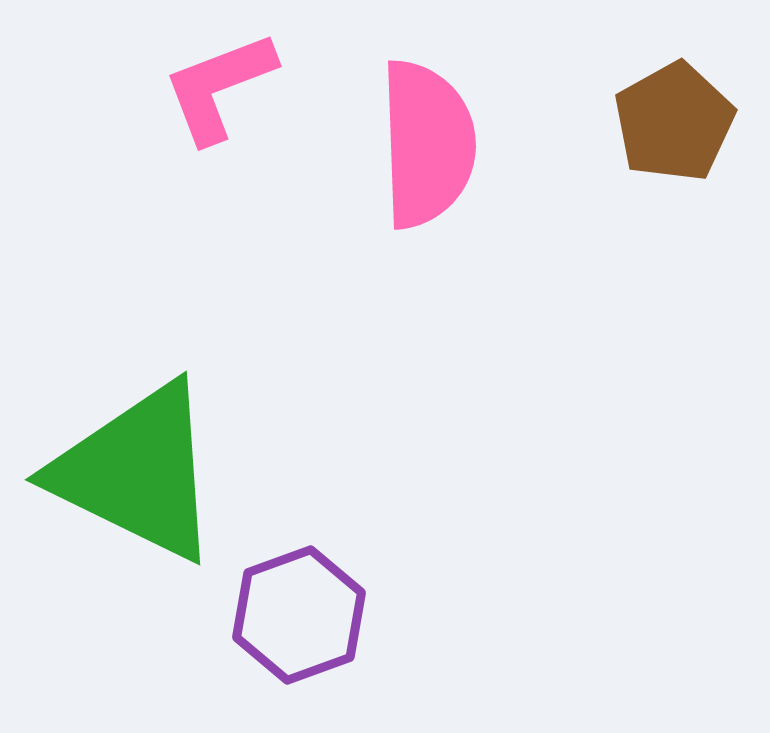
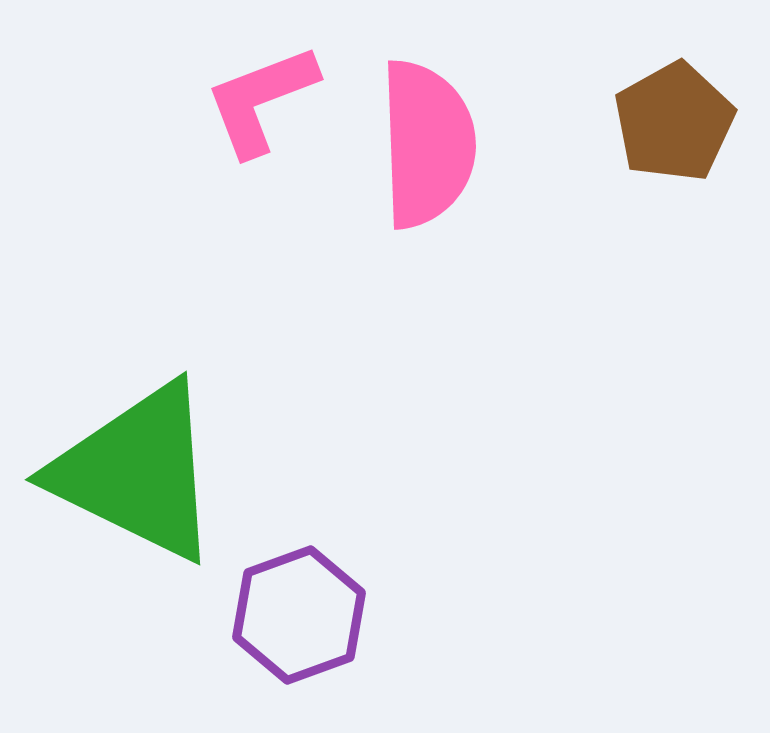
pink L-shape: moved 42 px right, 13 px down
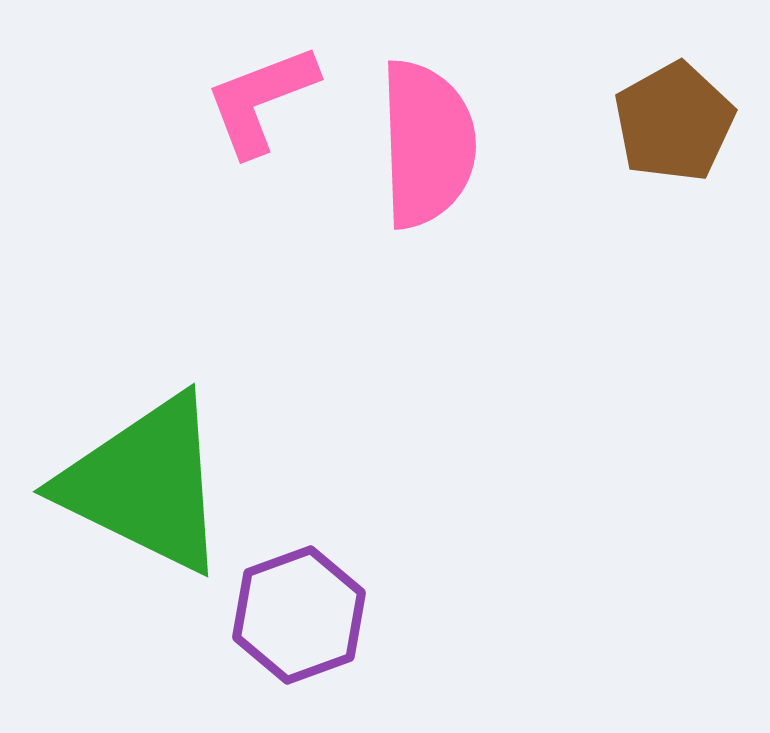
green triangle: moved 8 px right, 12 px down
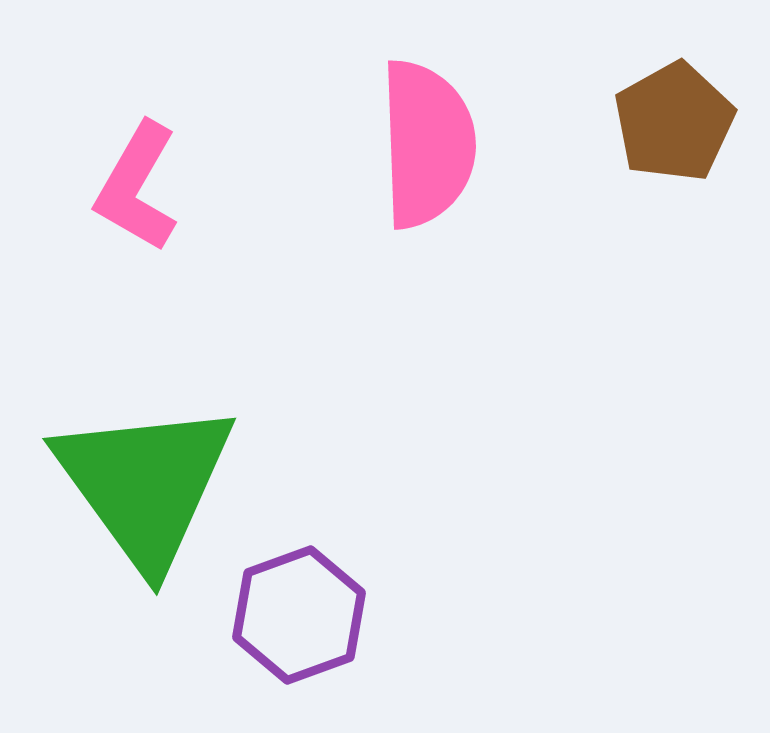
pink L-shape: moved 124 px left, 87 px down; rotated 39 degrees counterclockwise
green triangle: rotated 28 degrees clockwise
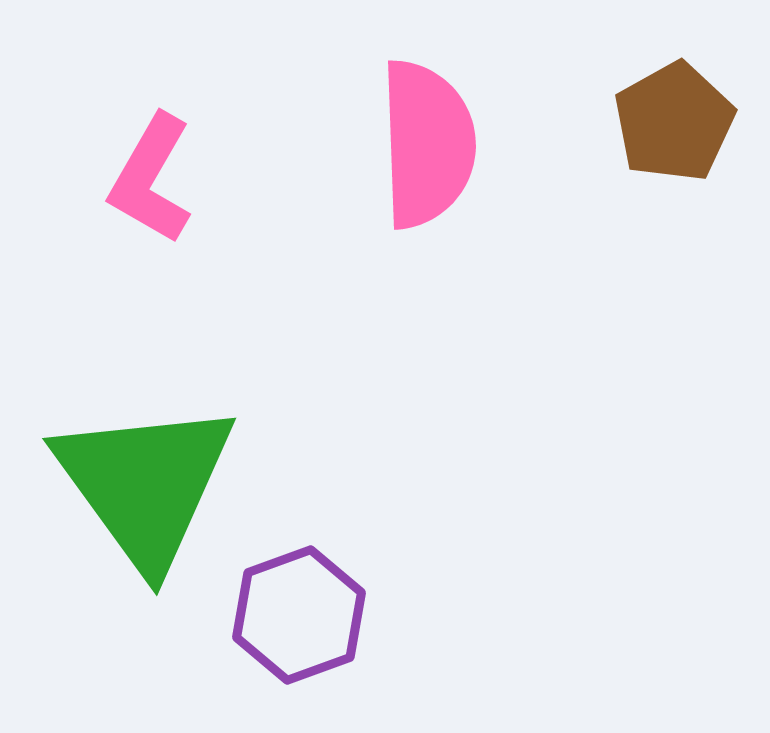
pink L-shape: moved 14 px right, 8 px up
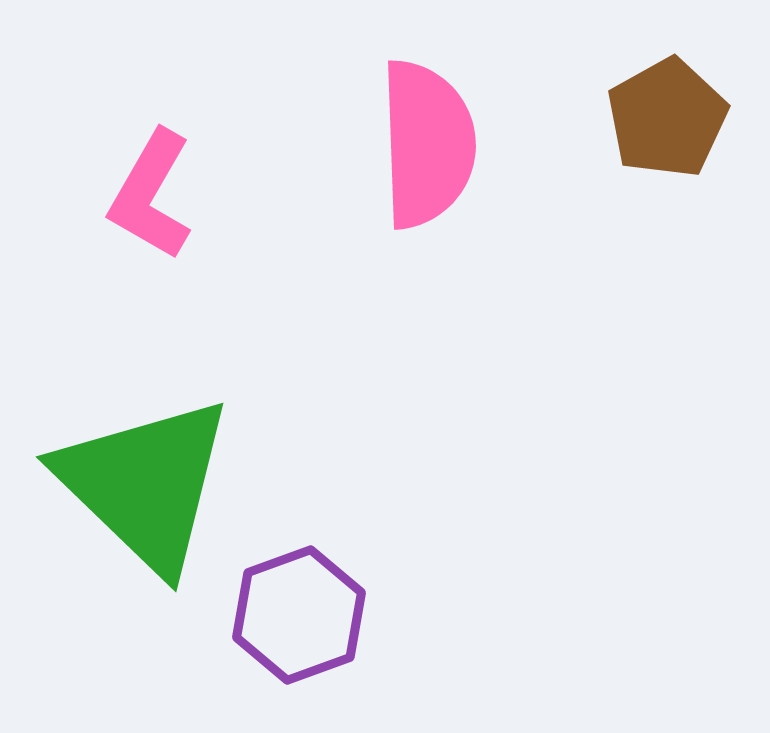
brown pentagon: moved 7 px left, 4 px up
pink L-shape: moved 16 px down
green triangle: rotated 10 degrees counterclockwise
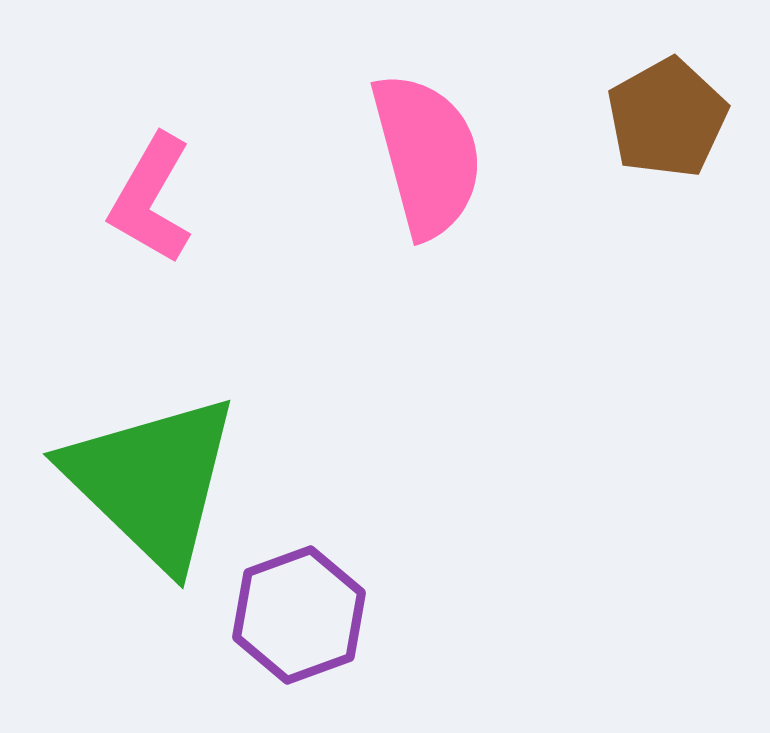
pink semicircle: moved 11 px down; rotated 13 degrees counterclockwise
pink L-shape: moved 4 px down
green triangle: moved 7 px right, 3 px up
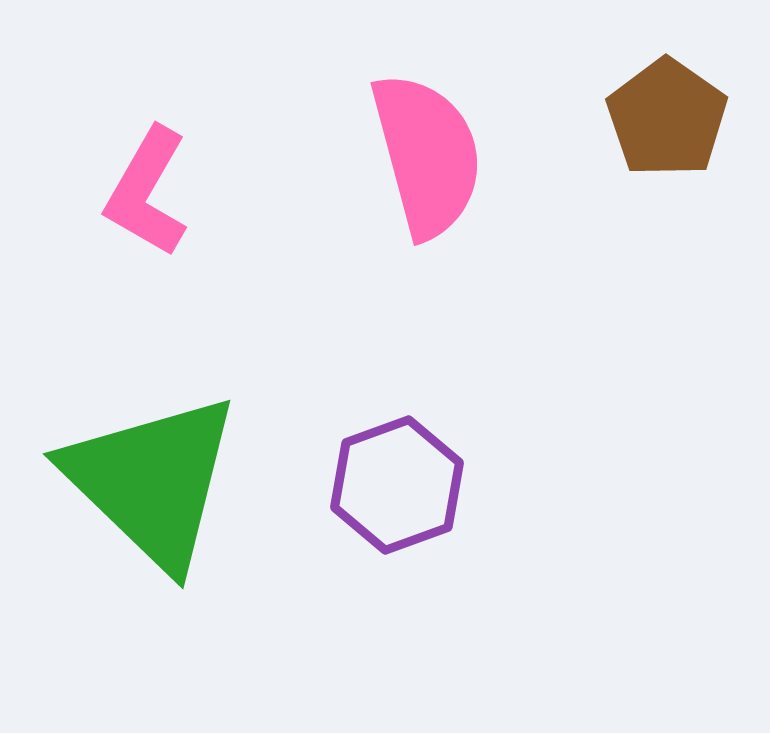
brown pentagon: rotated 8 degrees counterclockwise
pink L-shape: moved 4 px left, 7 px up
purple hexagon: moved 98 px right, 130 px up
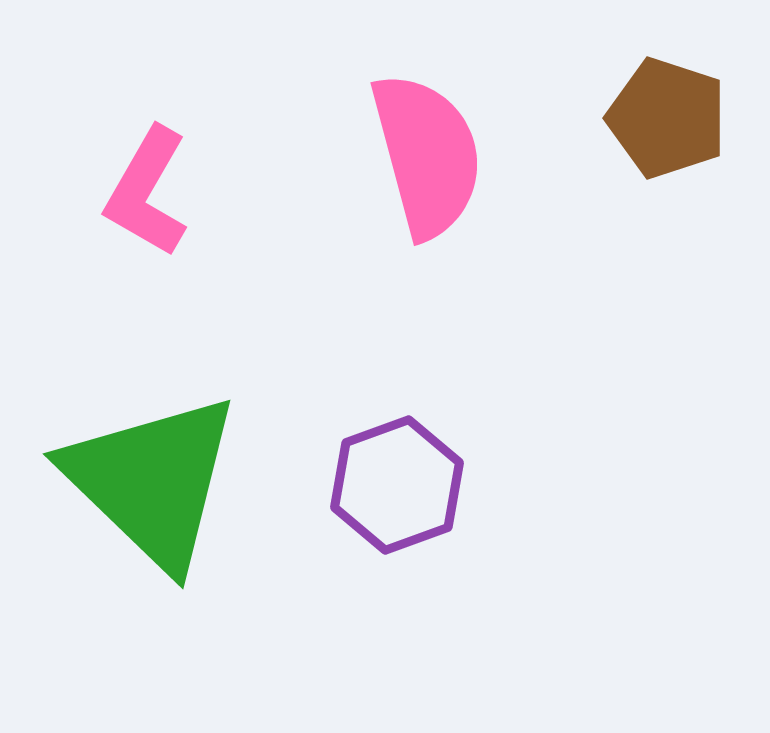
brown pentagon: rotated 17 degrees counterclockwise
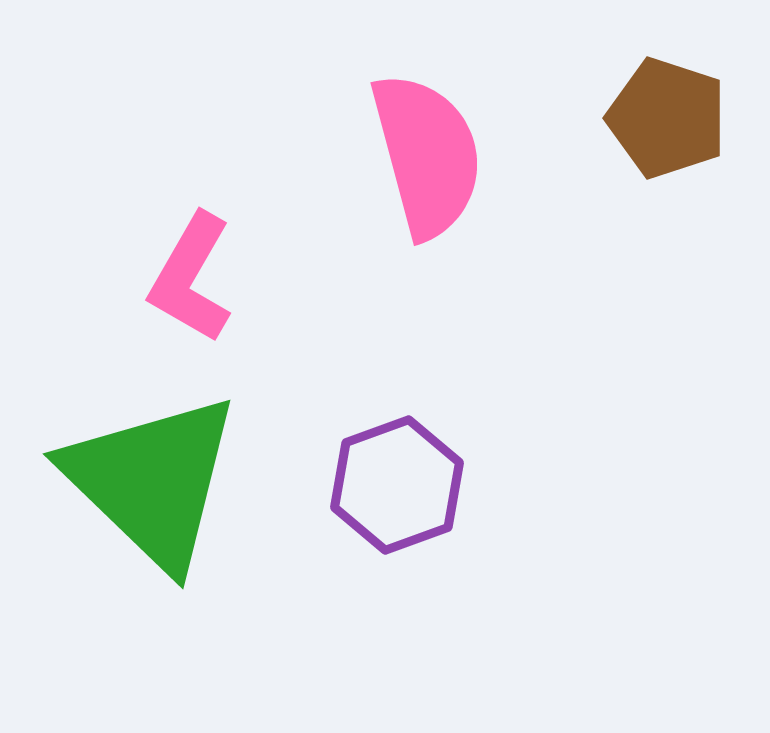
pink L-shape: moved 44 px right, 86 px down
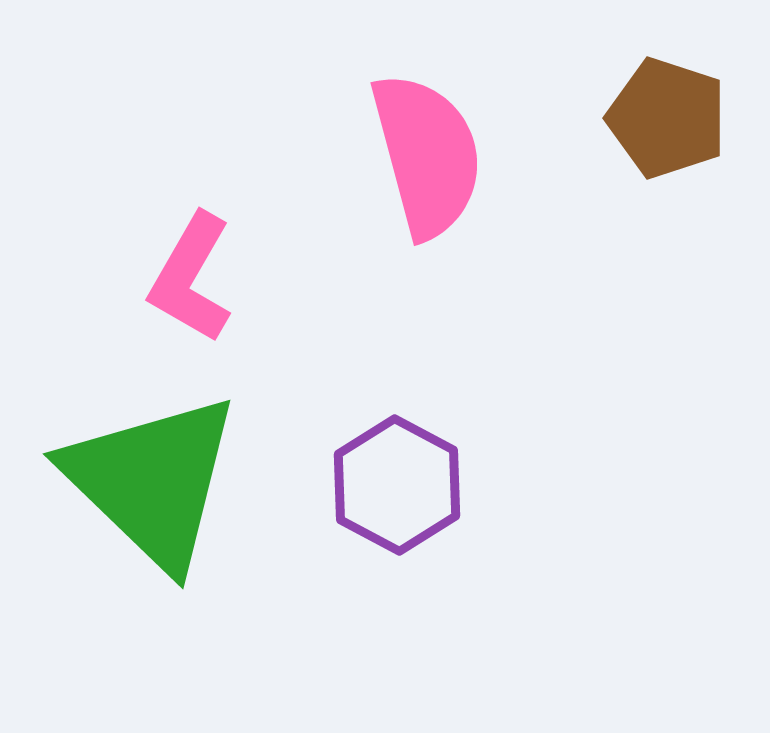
purple hexagon: rotated 12 degrees counterclockwise
